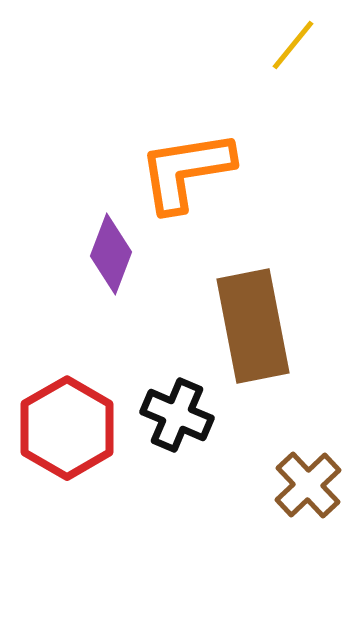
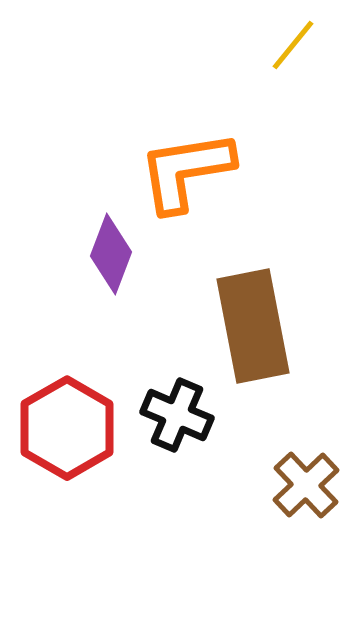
brown cross: moved 2 px left
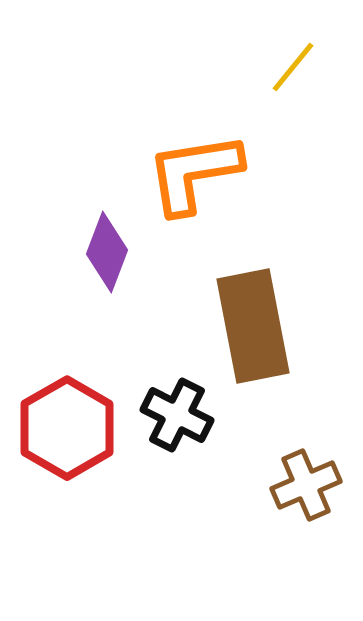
yellow line: moved 22 px down
orange L-shape: moved 8 px right, 2 px down
purple diamond: moved 4 px left, 2 px up
black cross: rotated 4 degrees clockwise
brown cross: rotated 20 degrees clockwise
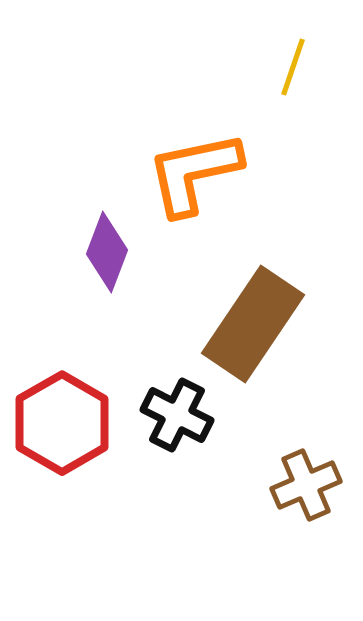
yellow line: rotated 20 degrees counterclockwise
orange L-shape: rotated 3 degrees counterclockwise
brown rectangle: moved 2 px up; rotated 45 degrees clockwise
red hexagon: moved 5 px left, 5 px up
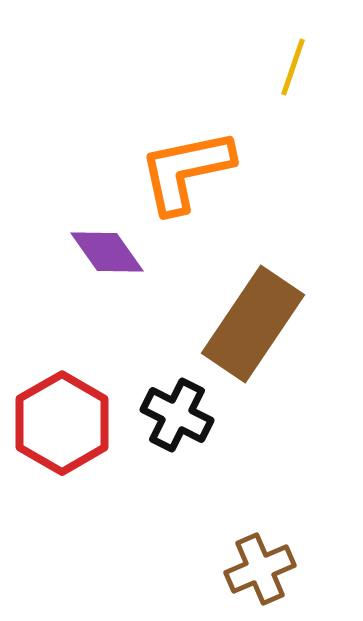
orange L-shape: moved 8 px left, 2 px up
purple diamond: rotated 56 degrees counterclockwise
brown cross: moved 46 px left, 84 px down
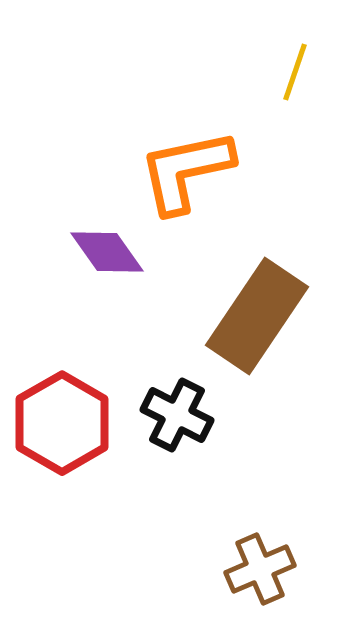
yellow line: moved 2 px right, 5 px down
brown rectangle: moved 4 px right, 8 px up
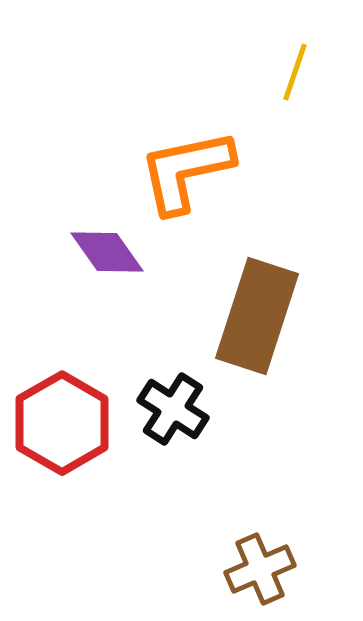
brown rectangle: rotated 16 degrees counterclockwise
black cross: moved 4 px left, 6 px up; rotated 6 degrees clockwise
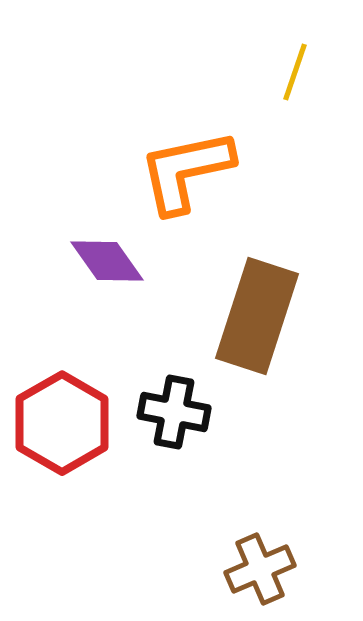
purple diamond: moved 9 px down
black cross: moved 1 px right, 3 px down; rotated 22 degrees counterclockwise
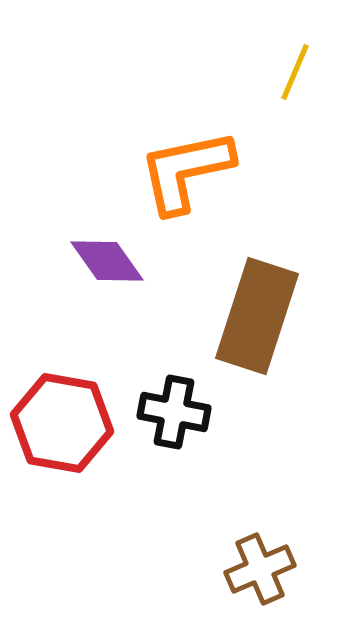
yellow line: rotated 4 degrees clockwise
red hexagon: rotated 20 degrees counterclockwise
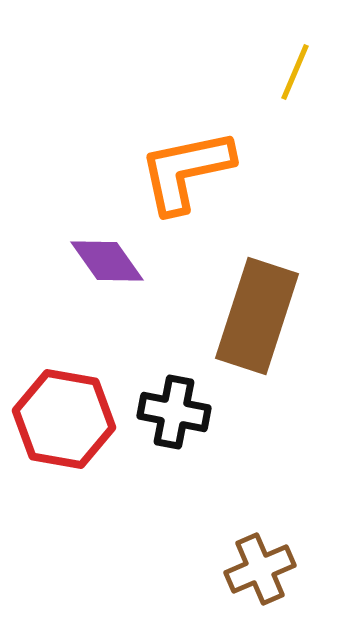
red hexagon: moved 2 px right, 4 px up
